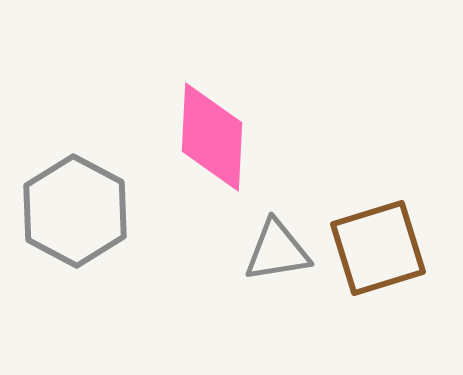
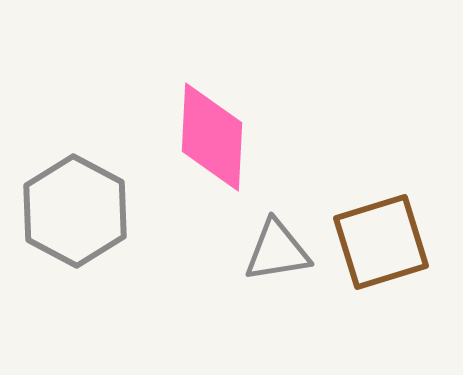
brown square: moved 3 px right, 6 px up
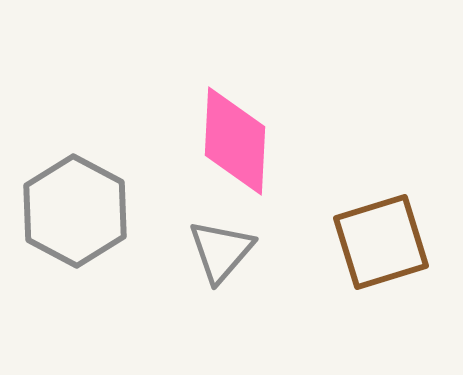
pink diamond: moved 23 px right, 4 px down
gray triangle: moved 56 px left; rotated 40 degrees counterclockwise
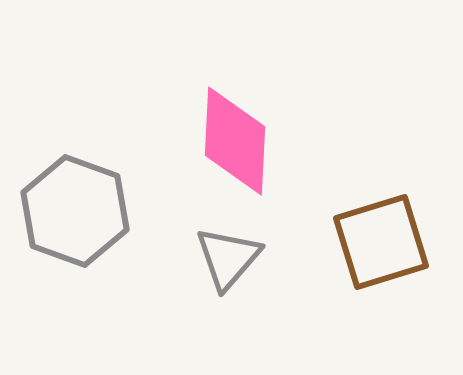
gray hexagon: rotated 8 degrees counterclockwise
gray triangle: moved 7 px right, 7 px down
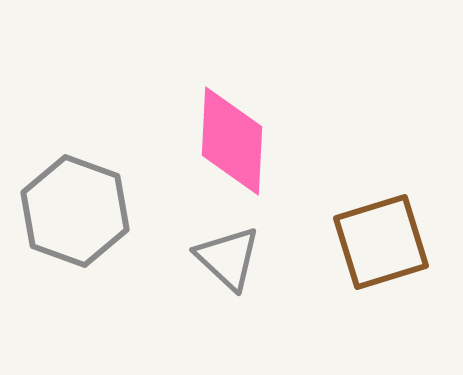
pink diamond: moved 3 px left
gray triangle: rotated 28 degrees counterclockwise
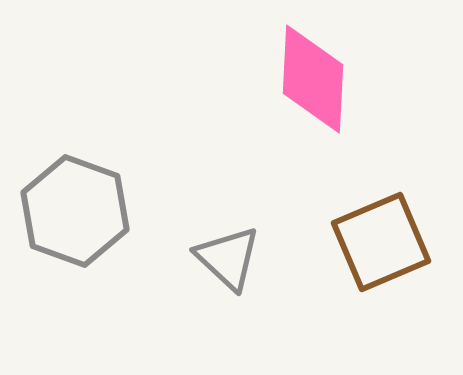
pink diamond: moved 81 px right, 62 px up
brown square: rotated 6 degrees counterclockwise
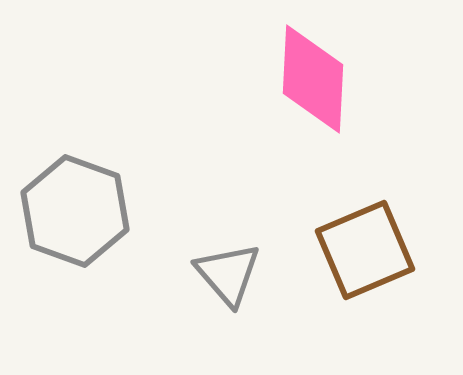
brown square: moved 16 px left, 8 px down
gray triangle: moved 16 px down; rotated 6 degrees clockwise
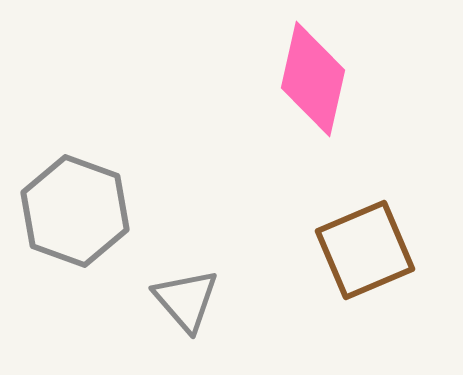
pink diamond: rotated 10 degrees clockwise
gray triangle: moved 42 px left, 26 px down
